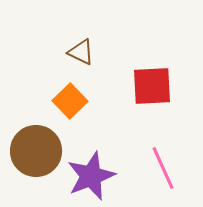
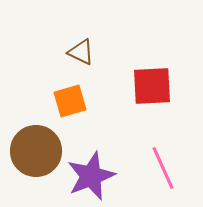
orange square: rotated 28 degrees clockwise
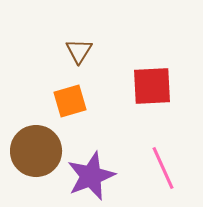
brown triangle: moved 2 px left, 1 px up; rotated 36 degrees clockwise
